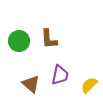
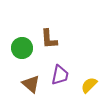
green circle: moved 3 px right, 7 px down
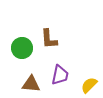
brown triangle: rotated 36 degrees counterclockwise
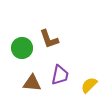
brown L-shape: rotated 15 degrees counterclockwise
brown triangle: moved 1 px right, 1 px up
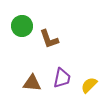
green circle: moved 22 px up
purple trapezoid: moved 2 px right, 3 px down
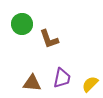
green circle: moved 2 px up
yellow semicircle: moved 1 px right, 1 px up
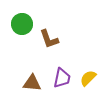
yellow semicircle: moved 2 px left, 6 px up
